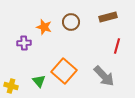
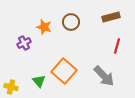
brown rectangle: moved 3 px right
purple cross: rotated 24 degrees counterclockwise
yellow cross: moved 1 px down
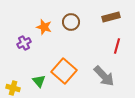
yellow cross: moved 2 px right, 1 px down
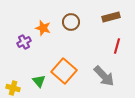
orange star: moved 1 px left, 1 px down
purple cross: moved 1 px up
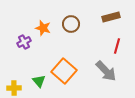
brown circle: moved 2 px down
gray arrow: moved 2 px right, 5 px up
yellow cross: moved 1 px right; rotated 16 degrees counterclockwise
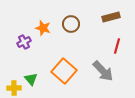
gray arrow: moved 3 px left
green triangle: moved 8 px left, 2 px up
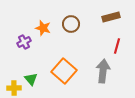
gray arrow: rotated 130 degrees counterclockwise
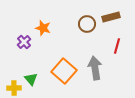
brown circle: moved 16 px right
purple cross: rotated 16 degrees counterclockwise
gray arrow: moved 8 px left, 3 px up; rotated 15 degrees counterclockwise
